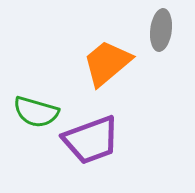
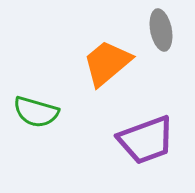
gray ellipse: rotated 18 degrees counterclockwise
purple trapezoid: moved 55 px right
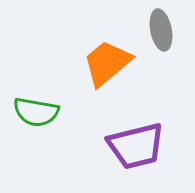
green semicircle: rotated 6 degrees counterclockwise
purple trapezoid: moved 10 px left, 6 px down; rotated 6 degrees clockwise
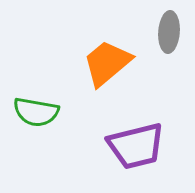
gray ellipse: moved 8 px right, 2 px down; rotated 15 degrees clockwise
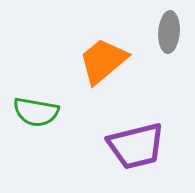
orange trapezoid: moved 4 px left, 2 px up
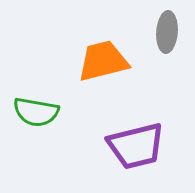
gray ellipse: moved 2 px left
orange trapezoid: rotated 26 degrees clockwise
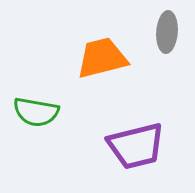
orange trapezoid: moved 1 px left, 3 px up
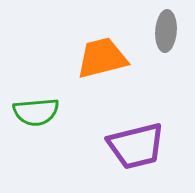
gray ellipse: moved 1 px left, 1 px up
green semicircle: rotated 15 degrees counterclockwise
